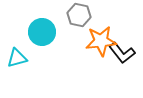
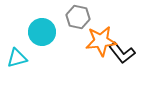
gray hexagon: moved 1 px left, 2 px down
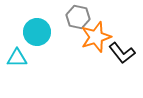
cyan circle: moved 5 px left
orange star: moved 5 px left, 4 px up; rotated 12 degrees counterclockwise
cyan triangle: rotated 15 degrees clockwise
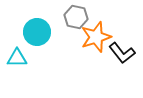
gray hexagon: moved 2 px left
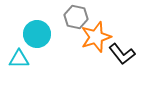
cyan circle: moved 2 px down
black L-shape: moved 1 px down
cyan triangle: moved 2 px right, 1 px down
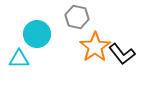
gray hexagon: moved 1 px right
orange star: moved 1 px left, 10 px down; rotated 16 degrees counterclockwise
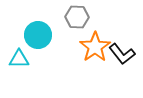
gray hexagon: rotated 10 degrees counterclockwise
cyan circle: moved 1 px right, 1 px down
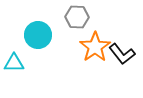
cyan triangle: moved 5 px left, 4 px down
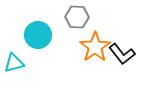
cyan triangle: rotated 15 degrees counterclockwise
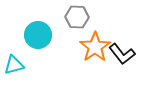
cyan triangle: moved 2 px down
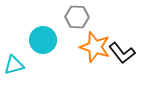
cyan circle: moved 5 px right, 5 px down
orange star: rotated 20 degrees counterclockwise
black L-shape: moved 1 px up
